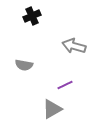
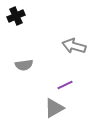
black cross: moved 16 px left
gray semicircle: rotated 18 degrees counterclockwise
gray triangle: moved 2 px right, 1 px up
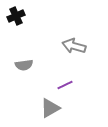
gray triangle: moved 4 px left
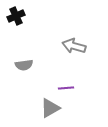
purple line: moved 1 px right, 3 px down; rotated 21 degrees clockwise
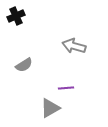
gray semicircle: rotated 24 degrees counterclockwise
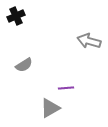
gray arrow: moved 15 px right, 5 px up
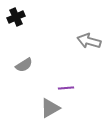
black cross: moved 1 px down
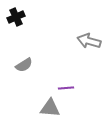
gray triangle: rotated 35 degrees clockwise
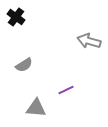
black cross: rotated 30 degrees counterclockwise
purple line: moved 2 px down; rotated 21 degrees counterclockwise
gray triangle: moved 14 px left
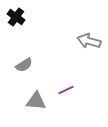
gray triangle: moved 7 px up
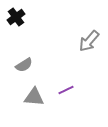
black cross: rotated 18 degrees clockwise
gray arrow: rotated 65 degrees counterclockwise
gray triangle: moved 2 px left, 4 px up
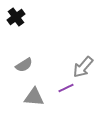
gray arrow: moved 6 px left, 26 px down
purple line: moved 2 px up
